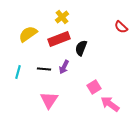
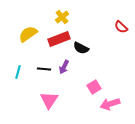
black semicircle: rotated 84 degrees counterclockwise
pink arrow: rotated 54 degrees counterclockwise
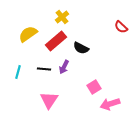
red rectangle: moved 3 px left, 2 px down; rotated 20 degrees counterclockwise
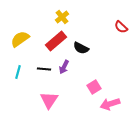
yellow semicircle: moved 8 px left, 5 px down
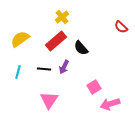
black semicircle: rotated 21 degrees clockwise
